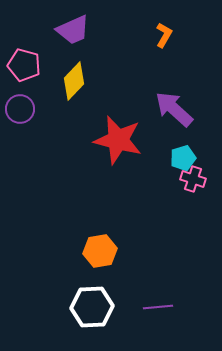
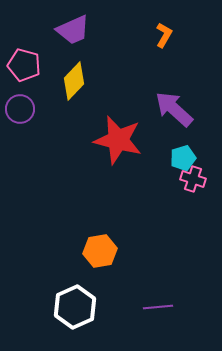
white hexagon: moved 17 px left; rotated 21 degrees counterclockwise
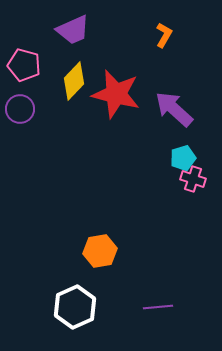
red star: moved 2 px left, 46 px up
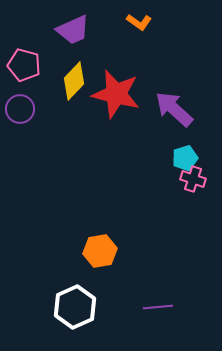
orange L-shape: moved 25 px left, 13 px up; rotated 95 degrees clockwise
cyan pentagon: moved 2 px right
